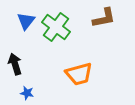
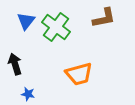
blue star: moved 1 px right, 1 px down
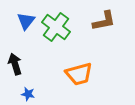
brown L-shape: moved 3 px down
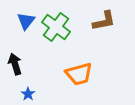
blue star: rotated 24 degrees clockwise
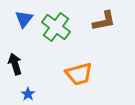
blue triangle: moved 2 px left, 2 px up
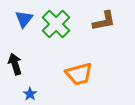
green cross: moved 3 px up; rotated 8 degrees clockwise
blue star: moved 2 px right
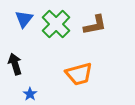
brown L-shape: moved 9 px left, 4 px down
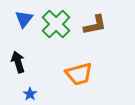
black arrow: moved 3 px right, 2 px up
